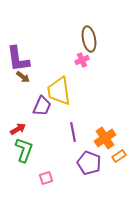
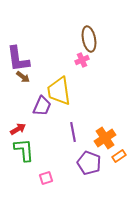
green L-shape: rotated 25 degrees counterclockwise
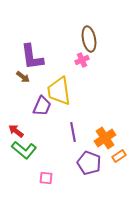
purple L-shape: moved 14 px right, 2 px up
red arrow: moved 2 px left, 2 px down; rotated 112 degrees counterclockwise
green L-shape: rotated 135 degrees clockwise
pink square: rotated 24 degrees clockwise
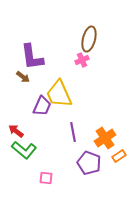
brown ellipse: rotated 25 degrees clockwise
yellow trapezoid: moved 3 px down; rotated 16 degrees counterclockwise
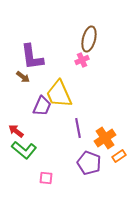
purple line: moved 5 px right, 4 px up
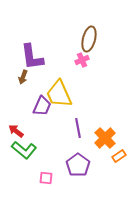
brown arrow: rotated 72 degrees clockwise
orange cross: rotated 10 degrees counterclockwise
purple pentagon: moved 11 px left, 2 px down; rotated 15 degrees clockwise
